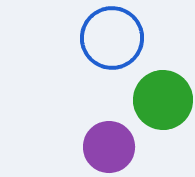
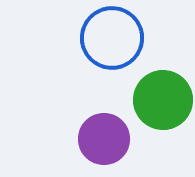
purple circle: moved 5 px left, 8 px up
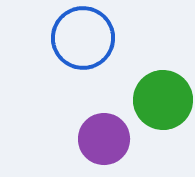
blue circle: moved 29 px left
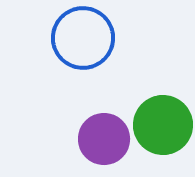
green circle: moved 25 px down
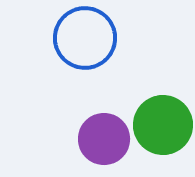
blue circle: moved 2 px right
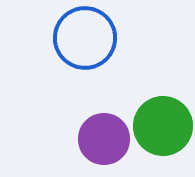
green circle: moved 1 px down
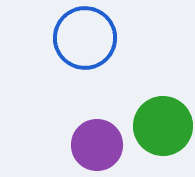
purple circle: moved 7 px left, 6 px down
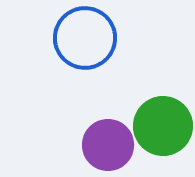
purple circle: moved 11 px right
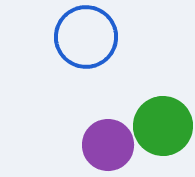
blue circle: moved 1 px right, 1 px up
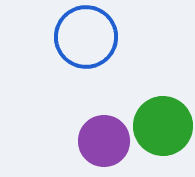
purple circle: moved 4 px left, 4 px up
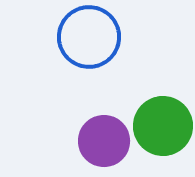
blue circle: moved 3 px right
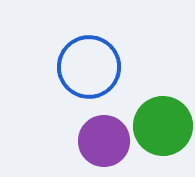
blue circle: moved 30 px down
